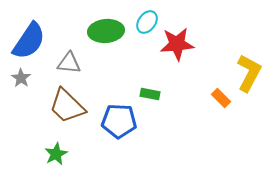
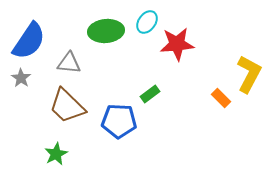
yellow L-shape: moved 1 px down
green rectangle: rotated 48 degrees counterclockwise
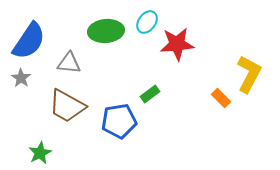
brown trapezoid: rotated 15 degrees counterclockwise
blue pentagon: rotated 12 degrees counterclockwise
green star: moved 16 px left, 1 px up
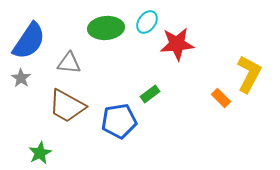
green ellipse: moved 3 px up
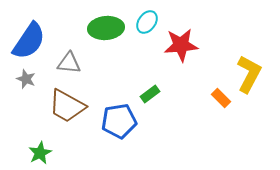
red star: moved 4 px right, 1 px down
gray star: moved 5 px right, 1 px down; rotated 12 degrees counterclockwise
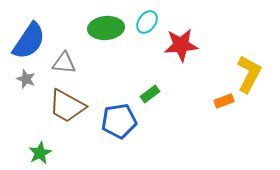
gray triangle: moved 5 px left
orange rectangle: moved 3 px right, 3 px down; rotated 66 degrees counterclockwise
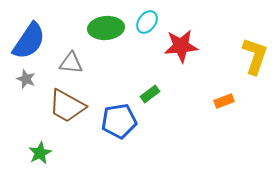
red star: moved 1 px down
gray triangle: moved 7 px right
yellow L-shape: moved 6 px right, 18 px up; rotated 9 degrees counterclockwise
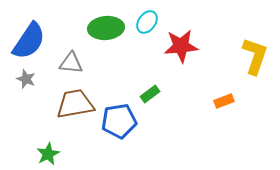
brown trapezoid: moved 8 px right, 2 px up; rotated 141 degrees clockwise
green star: moved 8 px right, 1 px down
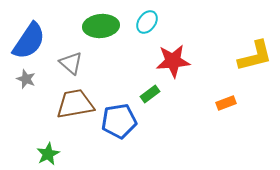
green ellipse: moved 5 px left, 2 px up
red star: moved 8 px left, 15 px down
yellow L-shape: rotated 57 degrees clockwise
gray triangle: rotated 35 degrees clockwise
orange rectangle: moved 2 px right, 2 px down
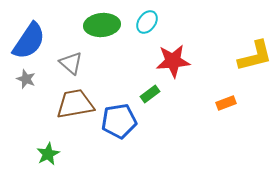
green ellipse: moved 1 px right, 1 px up
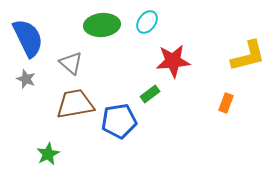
blue semicircle: moved 1 px left, 3 px up; rotated 60 degrees counterclockwise
yellow L-shape: moved 7 px left
orange rectangle: rotated 48 degrees counterclockwise
